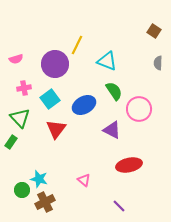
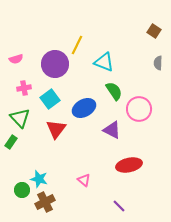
cyan triangle: moved 3 px left, 1 px down
blue ellipse: moved 3 px down
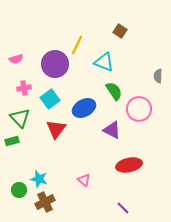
brown square: moved 34 px left
gray semicircle: moved 13 px down
green rectangle: moved 1 px right, 1 px up; rotated 40 degrees clockwise
green circle: moved 3 px left
purple line: moved 4 px right, 2 px down
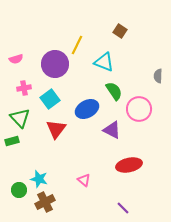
blue ellipse: moved 3 px right, 1 px down
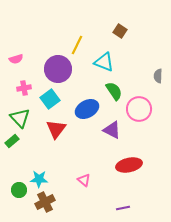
purple circle: moved 3 px right, 5 px down
green rectangle: rotated 24 degrees counterclockwise
cyan star: rotated 12 degrees counterclockwise
purple line: rotated 56 degrees counterclockwise
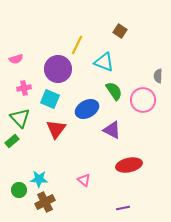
cyan square: rotated 30 degrees counterclockwise
pink circle: moved 4 px right, 9 px up
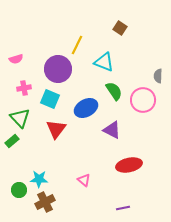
brown square: moved 3 px up
blue ellipse: moved 1 px left, 1 px up
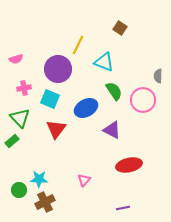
yellow line: moved 1 px right
pink triangle: rotated 32 degrees clockwise
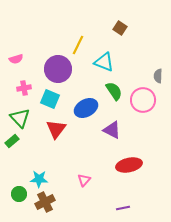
green circle: moved 4 px down
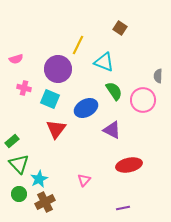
pink cross: rotated 24 degrees clockwise
green triangle: moved 1 px left, 46 px down
cyan star: rotated 30 degrees counterclockwise
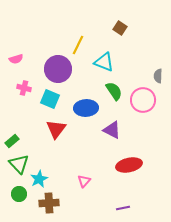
blue ellipse: rotated 25 degrees clockwise
pink triangle: moved 1 px down
brown cross: moved 4 px right, 1 px down; rotated 24 degrees clockwise
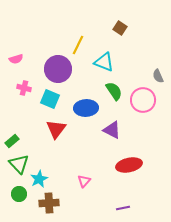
gray semicircle: rotated 24 degrees counterclockwise
